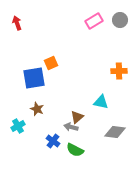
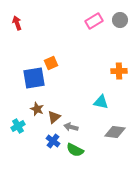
brown triangle: moved 23 px left
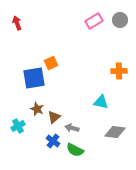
gray arrow: moved 1 px right, 1 px down
